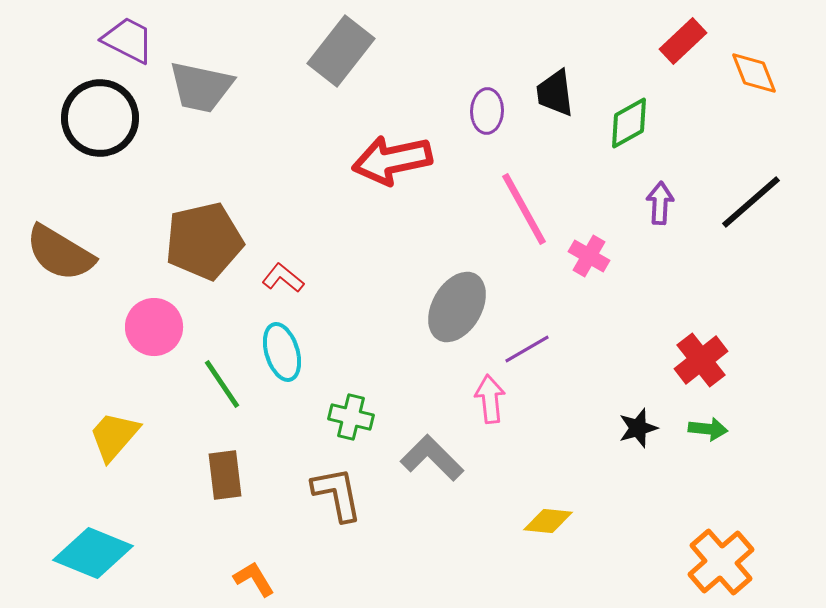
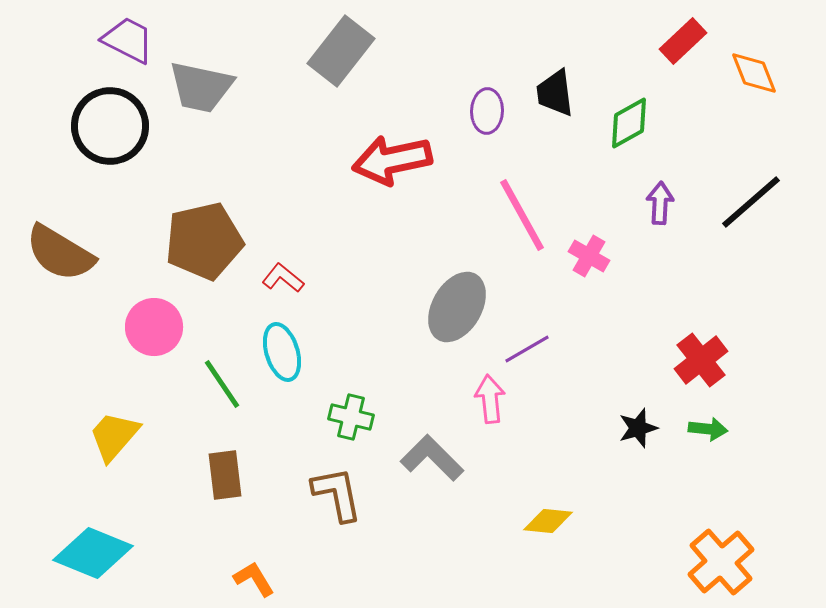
black circle: moved 10 px right, 8 px down
pink line: moved 2 px left, 6 px down
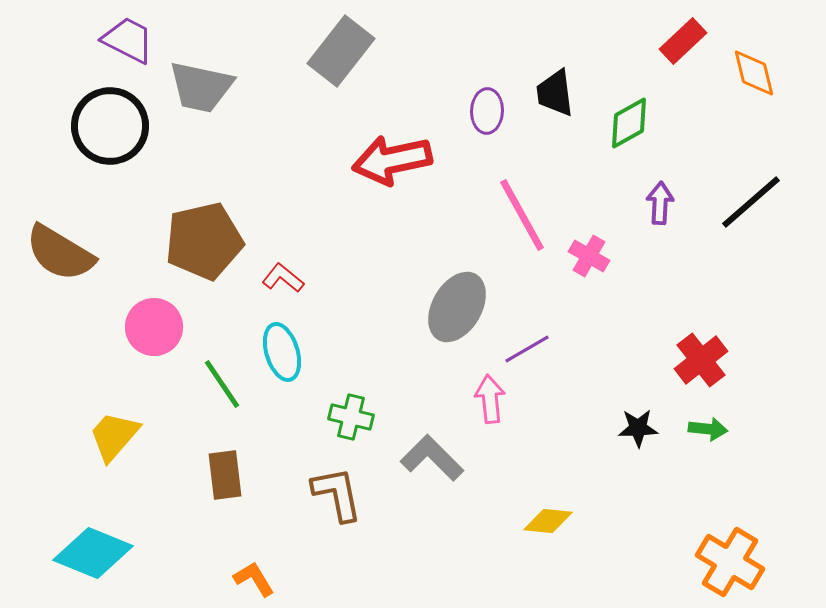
orange diamond: rotated 8 degrees clockwise
black star: rotated 15 degrees clockwise
orange cross: moved 9 px right; rotated 18 degrees counterclockwise
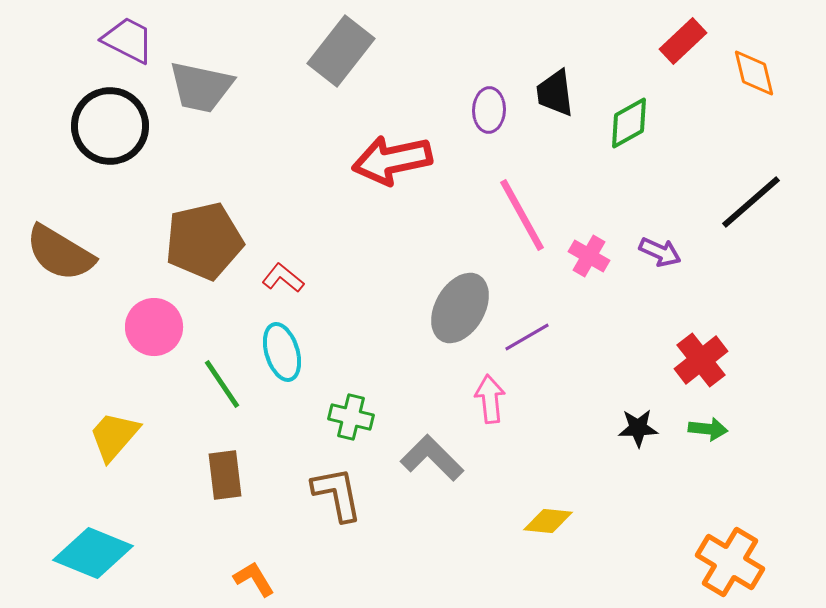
purple ellipse: moved 2 px right, 1 px up
purple arrow: moved 49 px down; rotated 111 degrees clockwise
gray ellipse: moved 3 px right, 1 px down
purple line: moved 12 px up
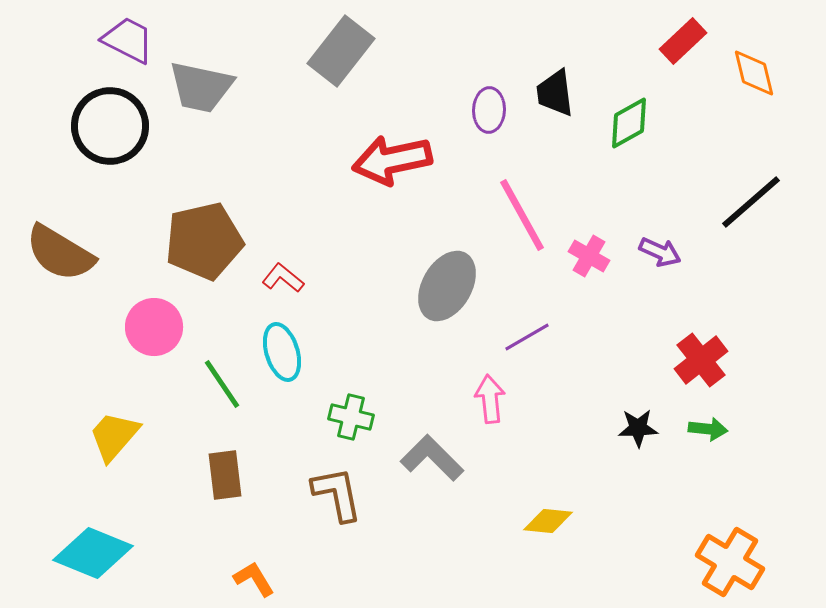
gray ellipse: moved 13 px left, 22 px up
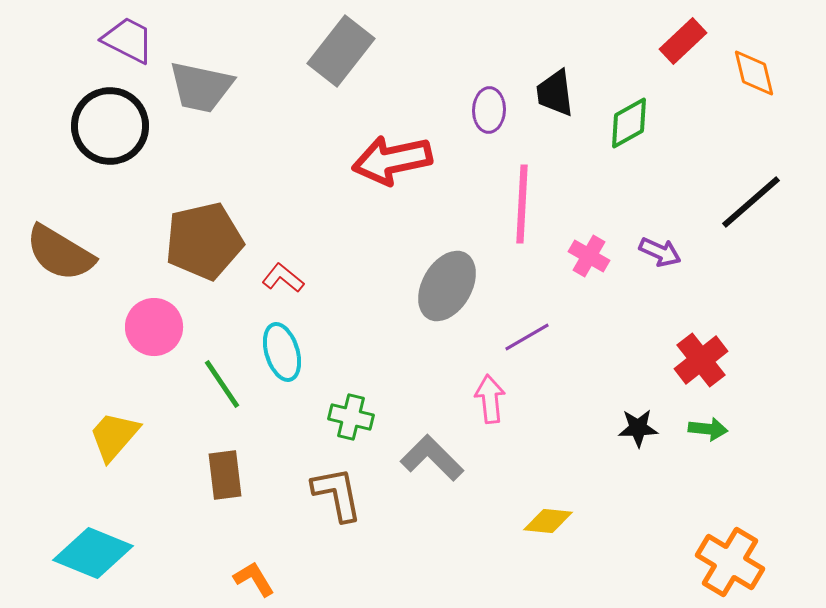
pink line: moved 11 px up; rotated 32 degrees clockwise
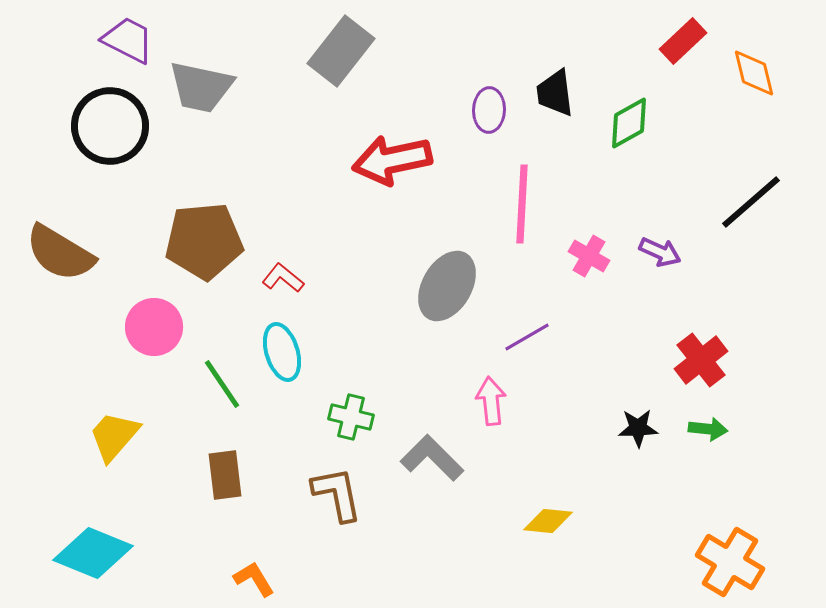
brown pentagon: rotated 8 degrees clockwise
pink arrow: moved 1 px right, 2 px down
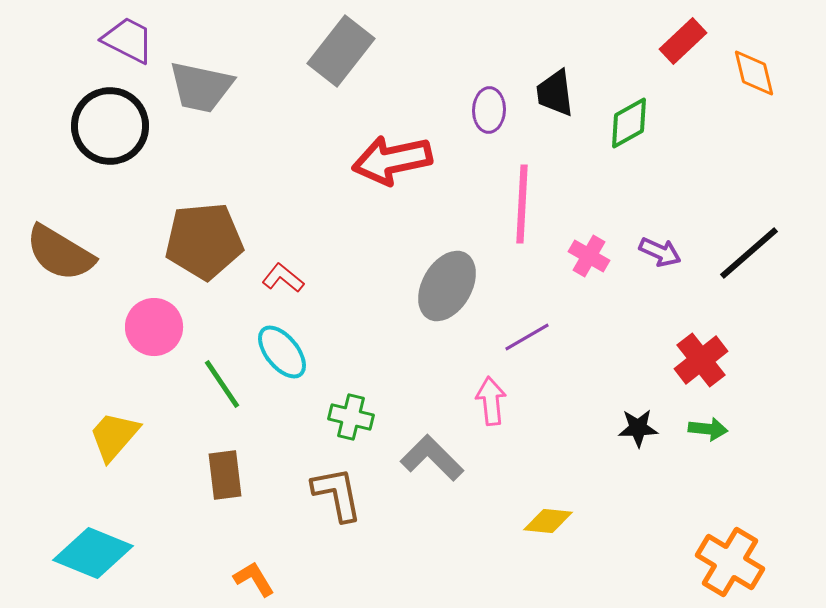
black line: moved 2 px left, 51 px down
cyan ellipse: rotated 22 degrees counterclockwise
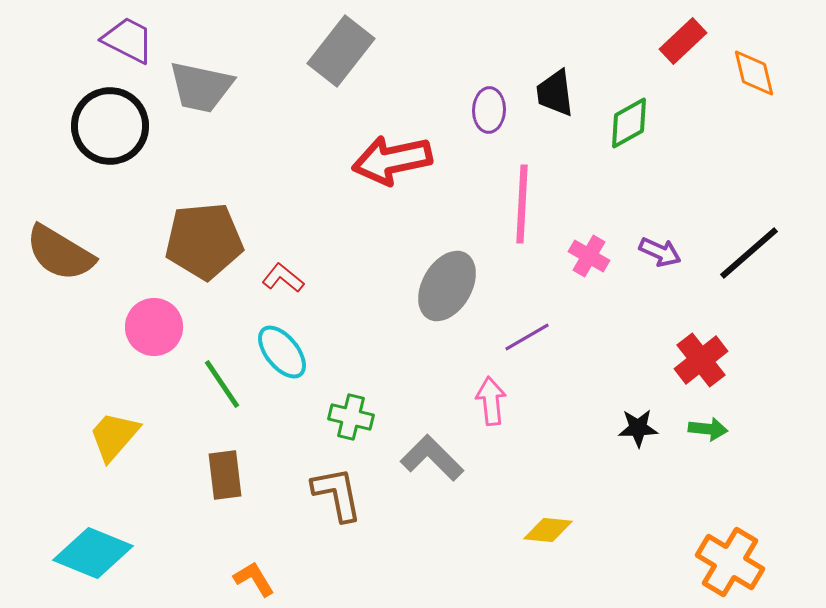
yellow diamond: moved 9 px down
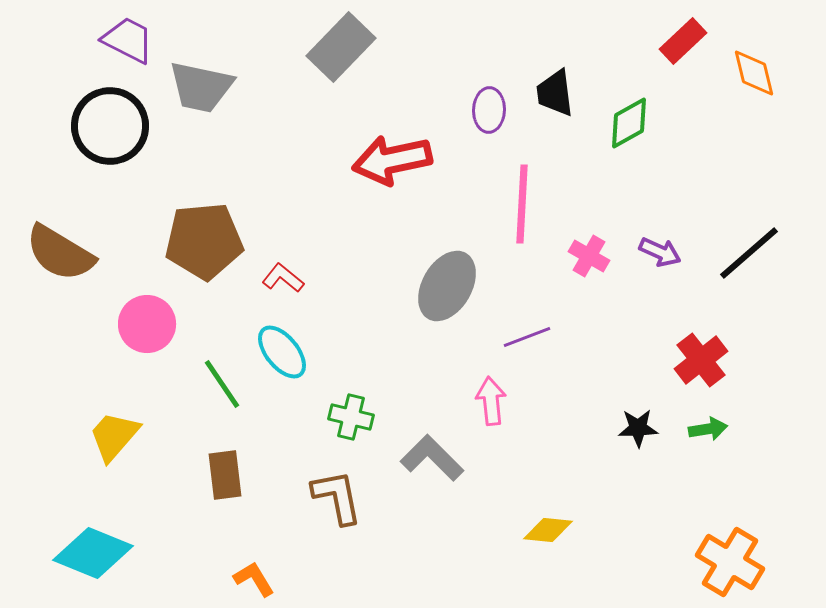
gray rectangle: moved 4 px up; rotated 6 degrees clockwise
pink circle: moved 7 px left, 3 px up
purple line: rotated 9 degrees clockwise
green arrow: rotated 15 degrees counterclockwise
brown L-shape: moved 3 px down
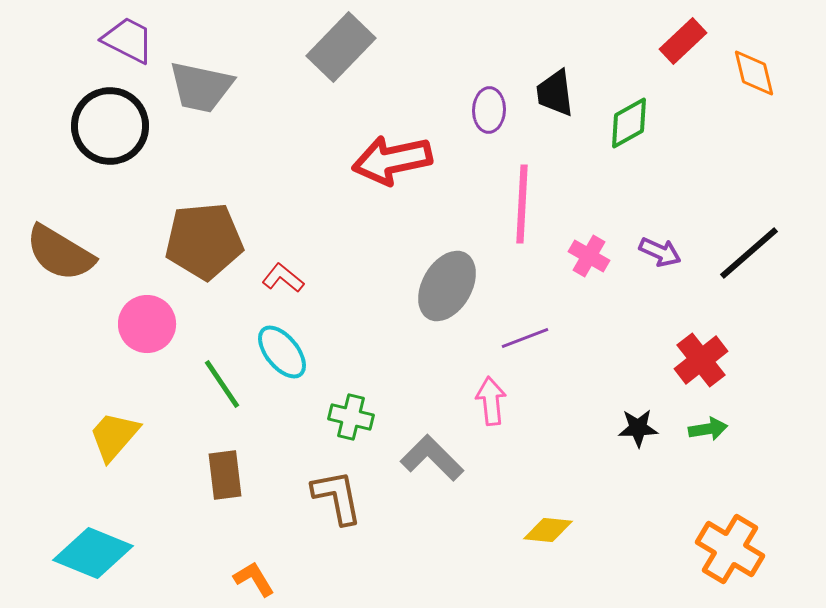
purple line: moved 2 px left, 1 px down
orange cross: moved 13 px up
